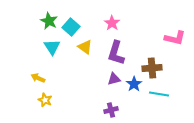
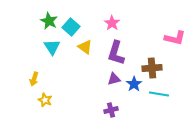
yellow arrow: moved 4 px left, 1 px down; rotated 96 degrees counterclockwise
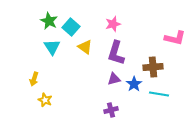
pink star: moved 1 px right, 1 px down; rotated 21 degrees clockwise
brown cross: moved 1 px right, 1 px up
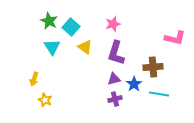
purple cross: moved 4 px right, 11 px up
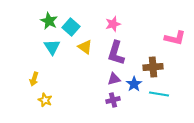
purple cross: moved 2 px left, 1 px down
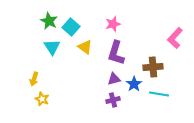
pink L-shape: rotated 120 degrees clockwise
yellow star: moved 3 px left, 1 px up
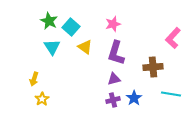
pink L-shape: moved 2 px left
blue star: moved 14 px down
cyan line: moved 12 px right
yellow star: rotated 16 degrees clockwise
